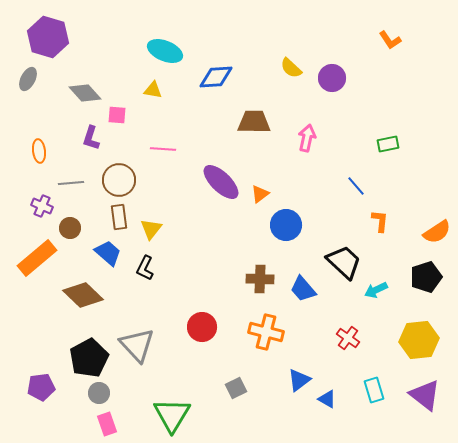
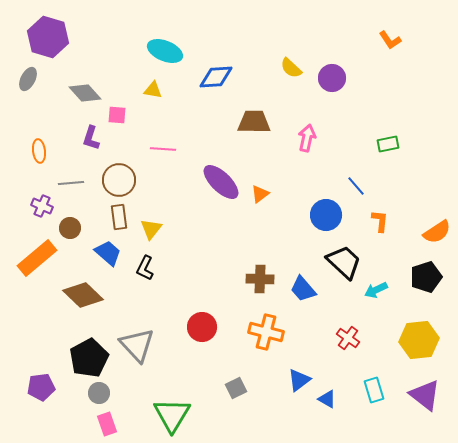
blue circle at (286, 225): moved 40 px right, 10 px up
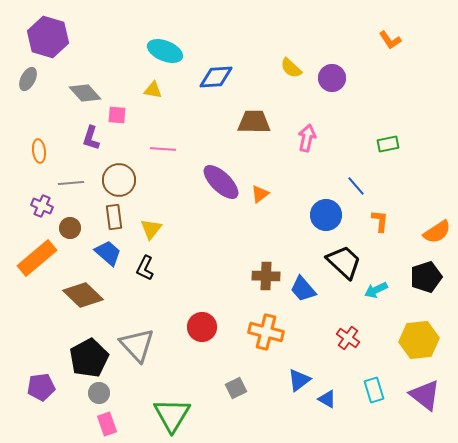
brown rectangle at (119, 217): moved 5 px left
brown cross at (260, 279): moved 6 px right, 3 px up
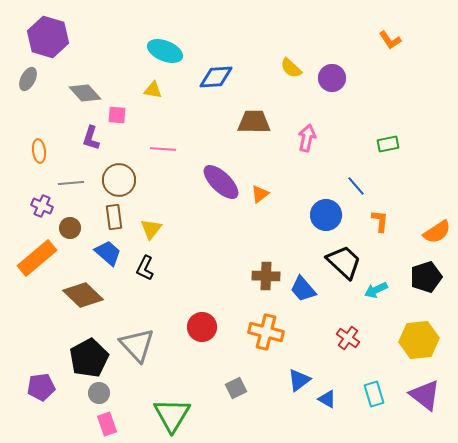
cyan rectangle at (374, 390): moved 4 px down
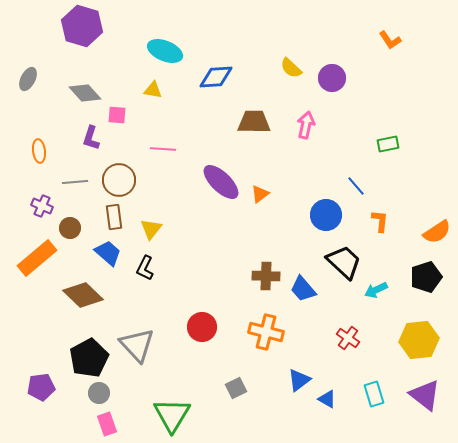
purple hexagon at (48, 37): moved 34 px right, 11 px up
pink arrow at (307, 138): moved 1 px left, 13 px up
gray line at (71, 183): moved 4 px right, 1 px up
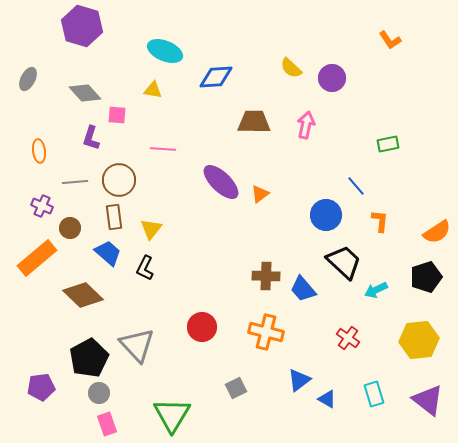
purple triangle at (425, 395): moved 3 px right, 5 px down
